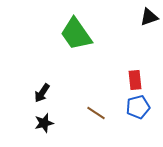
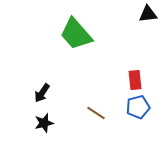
black triangle: moved 1 px left, 3 px up; rotated 12 degrees clockwise
green trapezoid: rotated 6 degrees counterclockwise
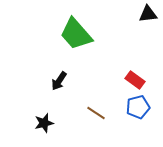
red rectangle: rotated 48 degrees counterclockwise
black arrow: moved 17 px right, 12 px up
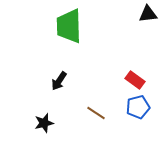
green trapezoid: moved 7 px left, 8 px up; rotated 39 degrees clockwise
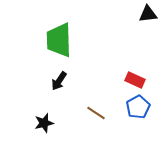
green trapezoid: moved 10 px left, 14 px down
red rectangle: rotated 12 degrees counterclockwise
blue pentagon: rotated 15 degrees counterclockwise
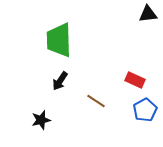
black arrow: moved 1 px right
blue pentagon: moved 7 px right, 3 px down
brown line: moved 12 px up
black star: moved 3 px left, 3 px up
